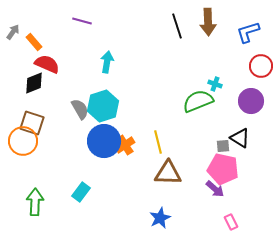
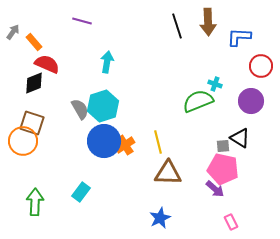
blue L-shape: moved 9 px left, 5 px down; rotated 20 degrees clockwise
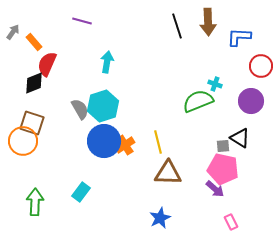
red semicircle: rotated 90 degrees counterclockwise
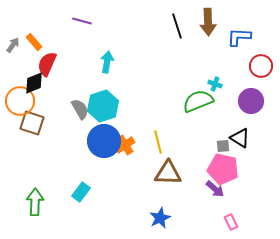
gray arrow: moved 13 px down
orange circle: moved 3 px left, 40 px up
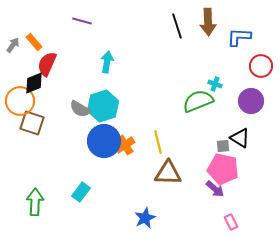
gray semicircle: rotated 150 degrees clockwise
blue star: moved 15 px left
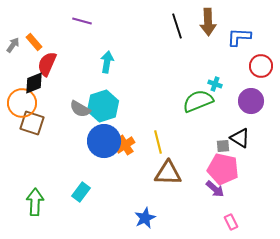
orange circle: moved 2 px right, 2 px down
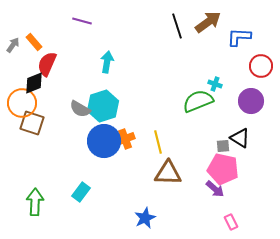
brown arrow: rotated 124 degrees counterclockwise
orange cross: moved 6 px up; rotated 12 degrees clockwise
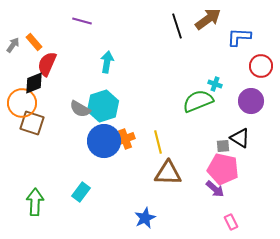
brown arrow: moved 3 px up
